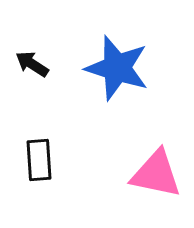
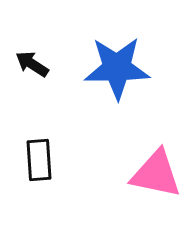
blue star: rotated 18 degrees counterclockwise
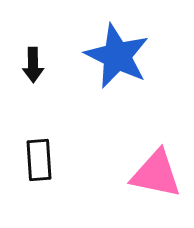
black arrow: moved 1 px right, 1 px down; rotated 124 degrees counterclockwise
blue star: moved 12 px up; rotated 26 degrees clockwise
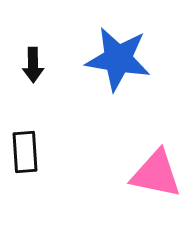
blue star: moved 1 px right, 3 px down; rotated 16 degrees counterclockwise
black rectangle: moved 14 px left, 8 px up
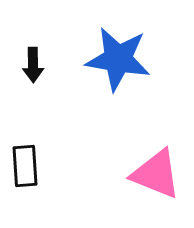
black rectangle: moved 14 px down
pink triangle: rotated 10 degrees clockwise
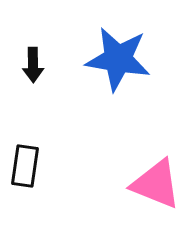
black rectangle: rotated 12 degrees clockwise
pink triangle: moved 10 px down
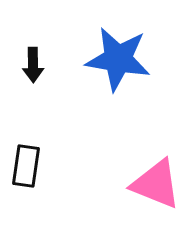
black rectangle: moved 1 px right
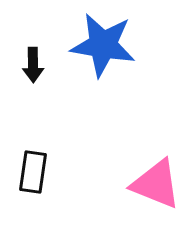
blue star: moved 15 px left, 14 px up
black rectangle: moved 7 px right, 6 px down
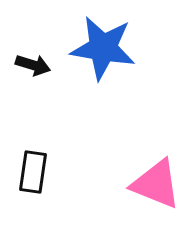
blue star: moved 3 px down
black arrow: rotated 72 degrees counterclockwise
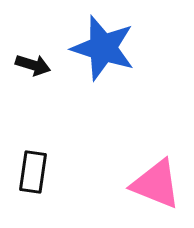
blue star: rotated 8 degrees clockwise
